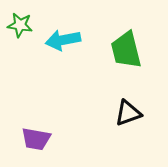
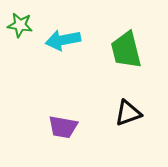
purple trapezoid: moved 27 px right, 12 px up
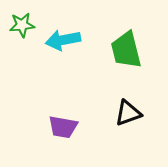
green star: moved 2 px right; rotated 15 degrees counterclockwise
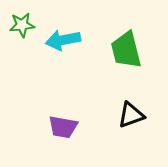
black triangle: moved 3 px right, 2 px down
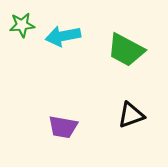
cyan arrow: moved 4 px up
green trapezoid: rotated 48 degrees counterclockwise
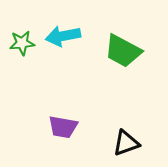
green star: moved 18 px down
green trapezoid: moved 3 px left, 1 px down
black triangle: moved 5 px left, 28 px down
